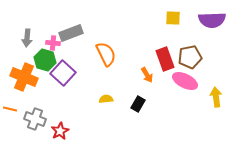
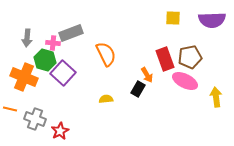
black rectangle: moved 15 px up
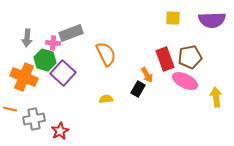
gray cross: moved 1 px left; rotated 30 degrees counterclockwise
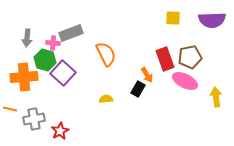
orange cross: rotated 28 degrees counterclockwise
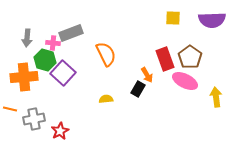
brown pentagon: rotated 25 degrees counterclockwise
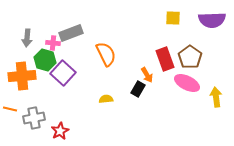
orange cross: moved 2 px left, 1 px up
pink ellipse: moved 2 px right, 2 px down
gray cross: moved 1 px up
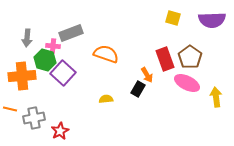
yellow square: rotated 14 degrees clockwise
pink cross: moved 3 px down
orange semicircle: rotated 45 degrees counterclockwise
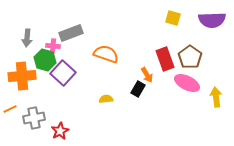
orange line: rotated 40 degrees counterclockwise
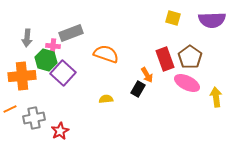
green hexagon: moved 1 px right
